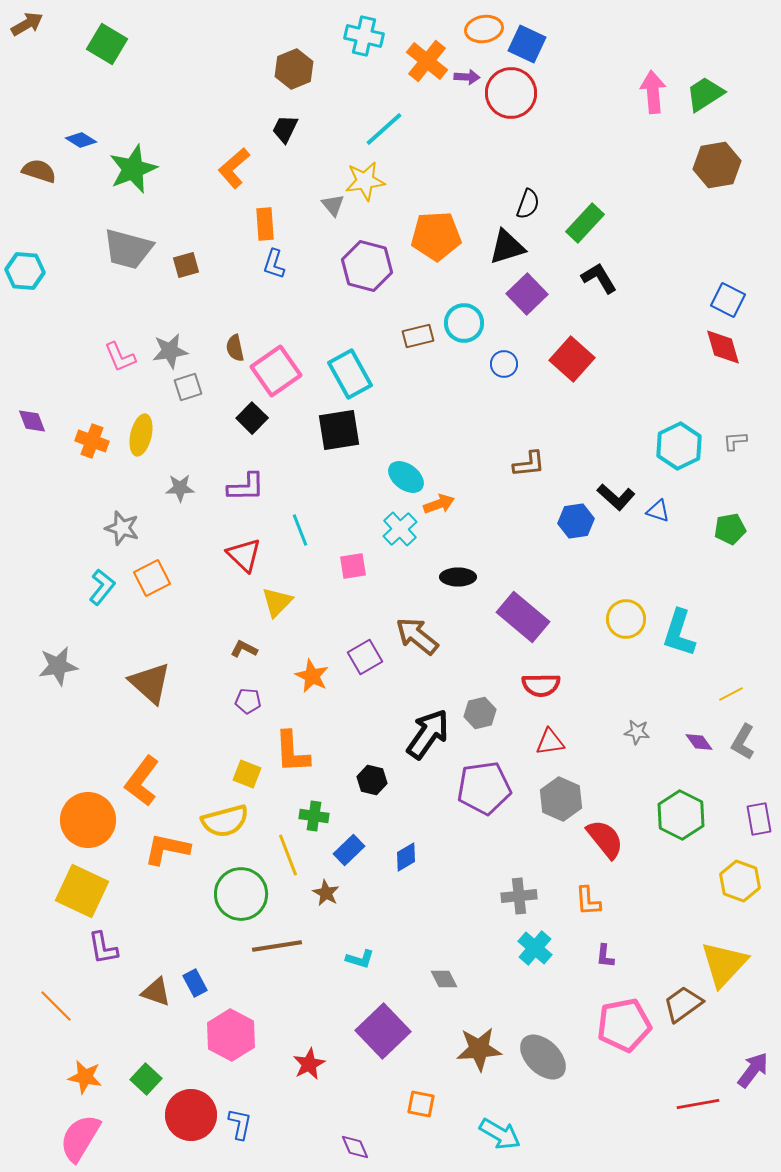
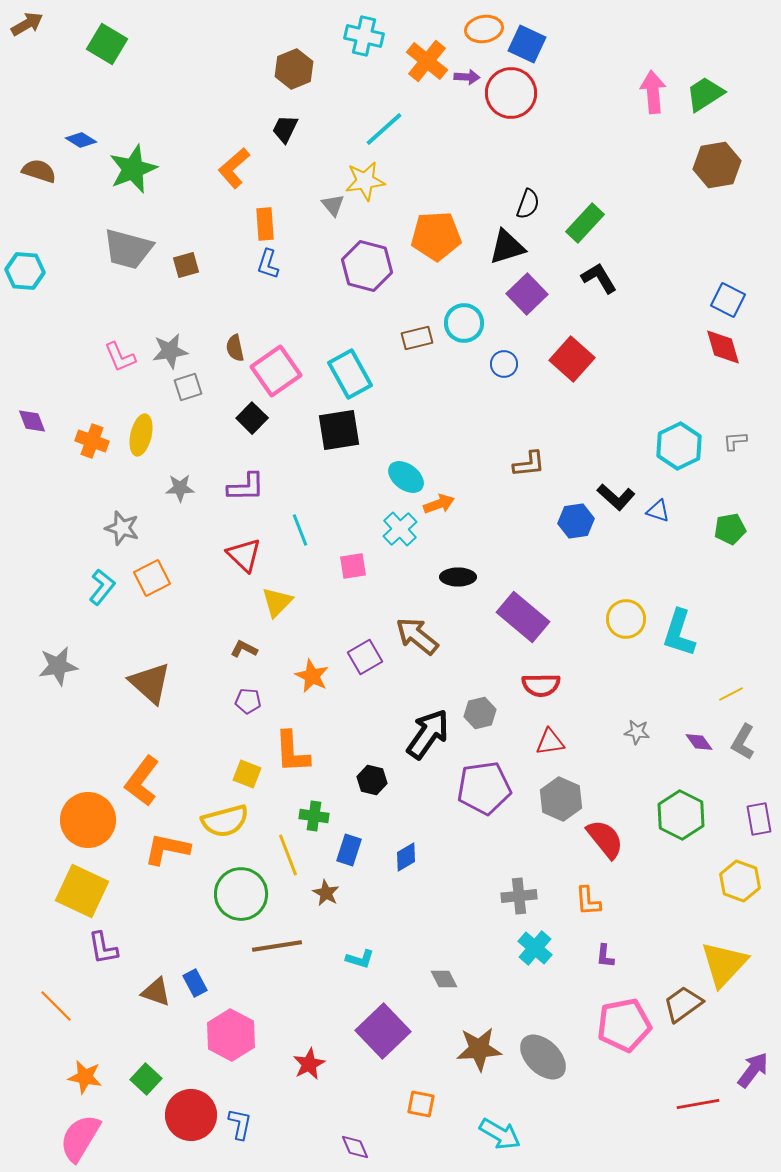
blue L-shape at (274, 264): moved 6 px left
brown rectangle at (418, 336): moved 1 px left, 2 px down
blue rectangle at (349, 850): rotated 28 degrees counterclockwise
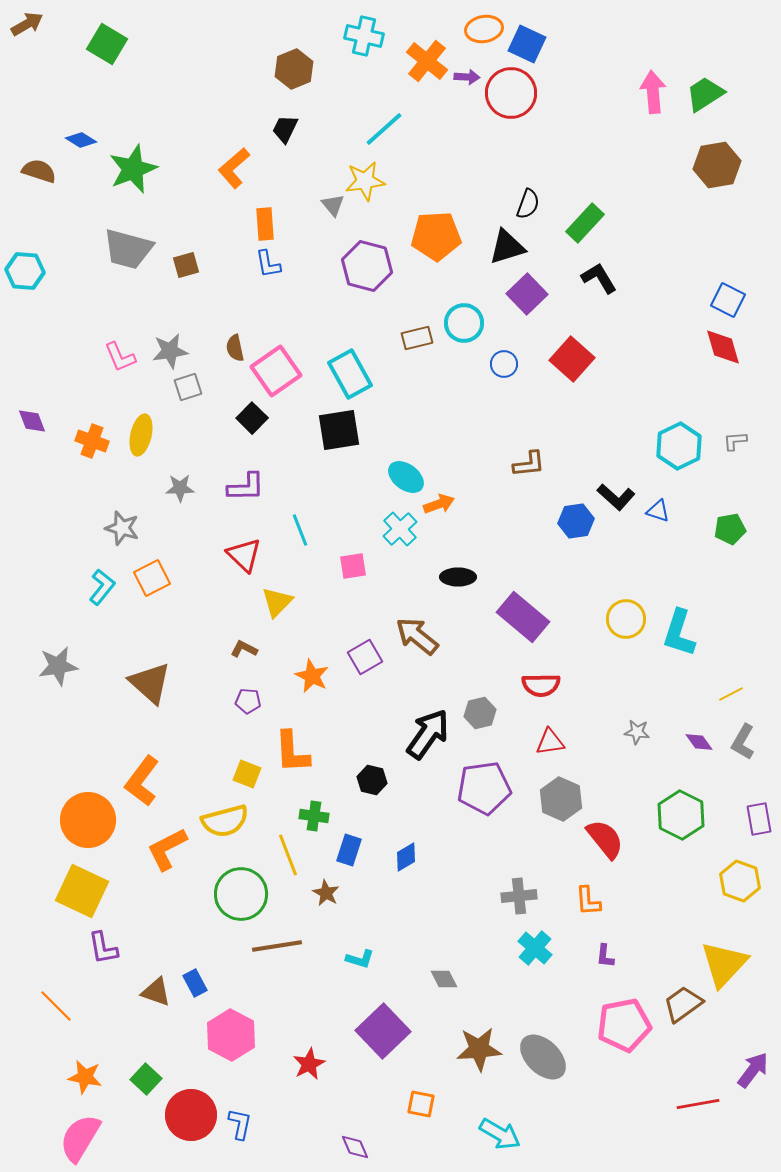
blue L-shape at (268, 264): rotated 28 degrees counterclockwise
orange L-shape at (167, 849): rotated 39 degrees counterclockwise
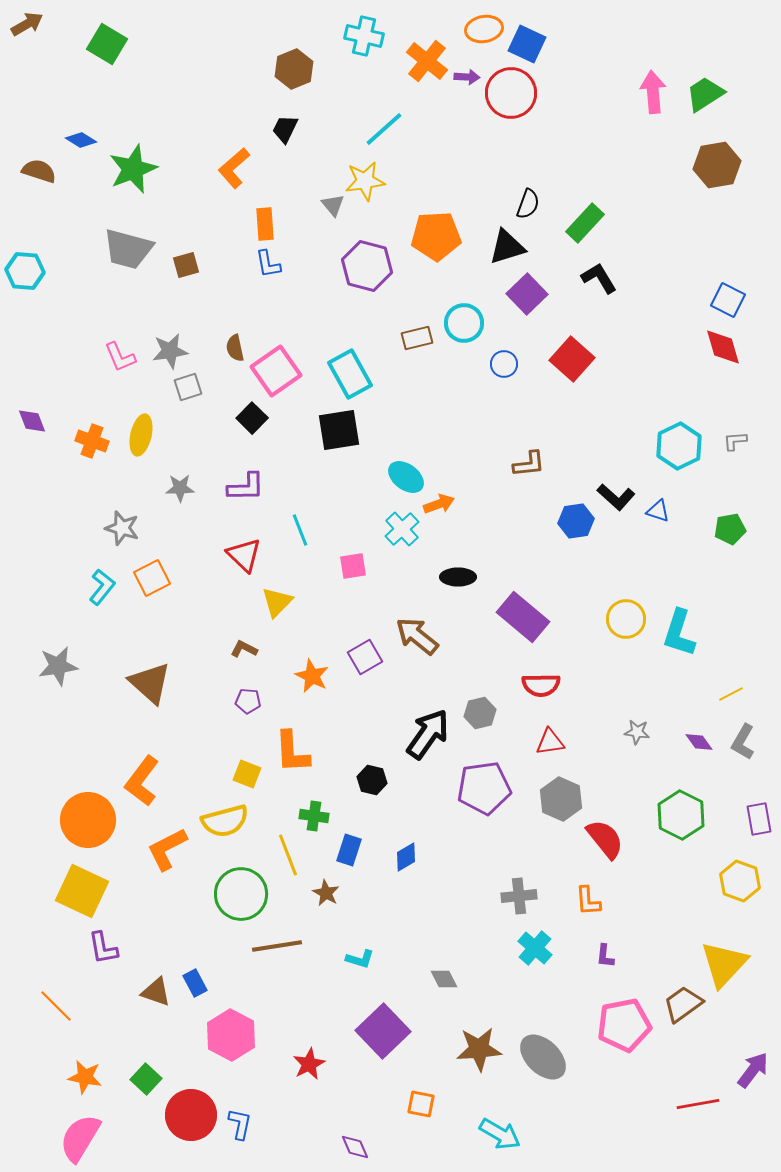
cyan cross at (400, 529): moved 2 px right
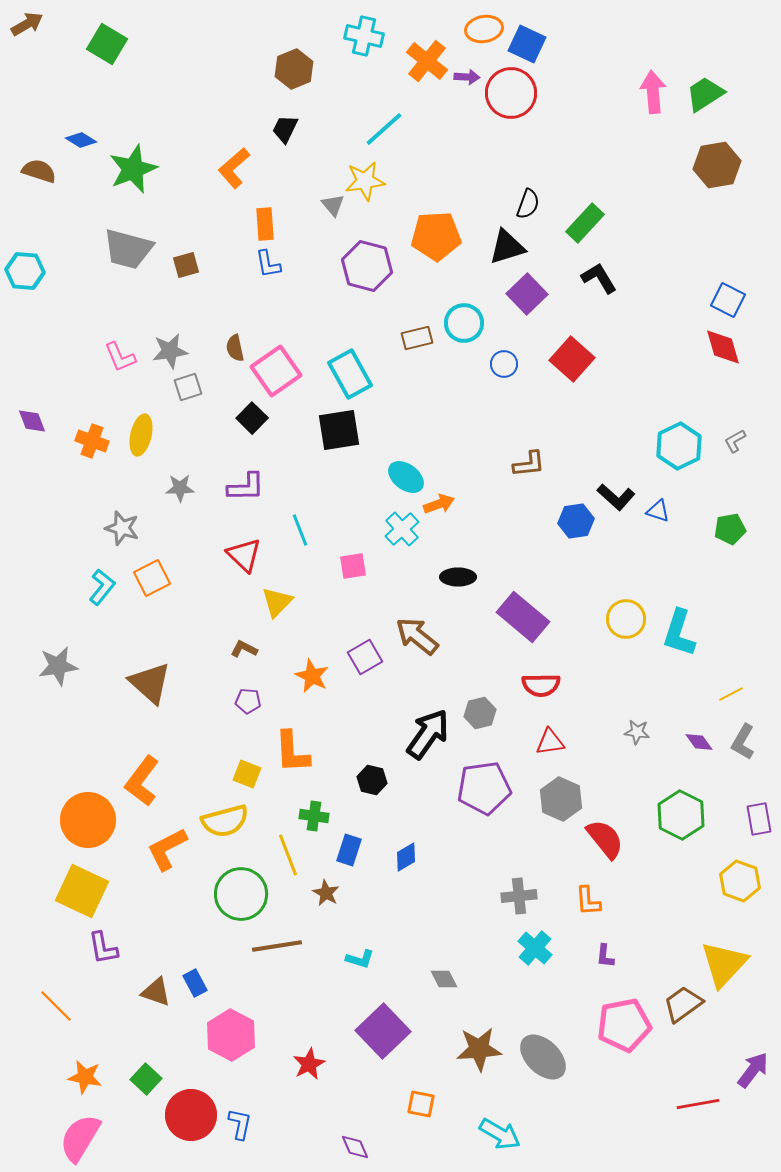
gray L-shape at (735, 441): rotated 25 degrees counterclockwise
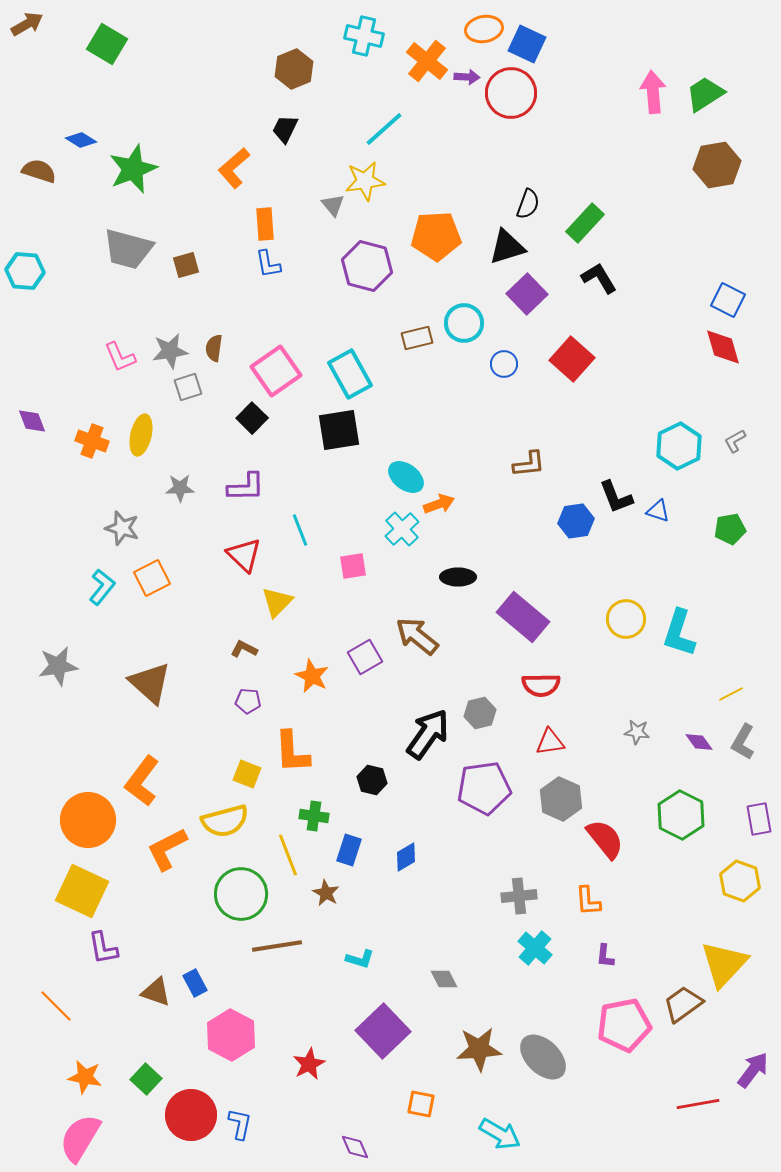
brown semicircle at (235, 348): moved 21 px left; rotated 20 degrees clockwise
black L-shape at (616, 497): rotated 27 degrees clockwise
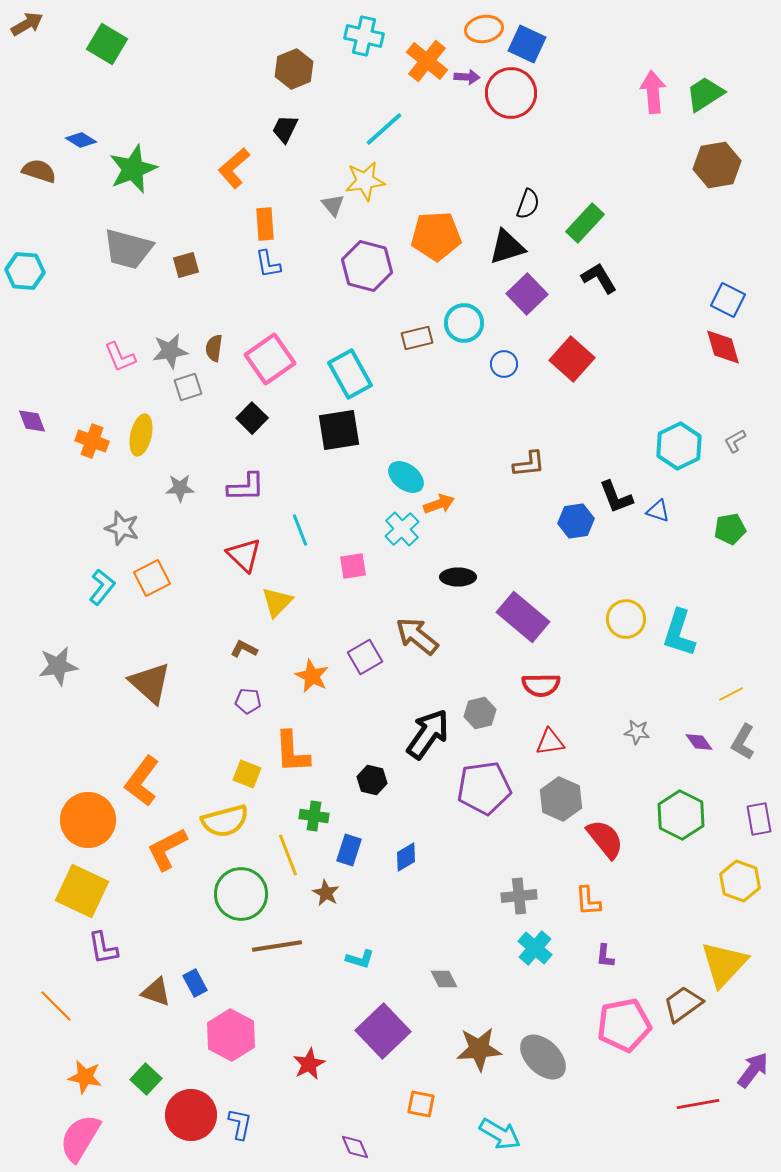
pink square at (276, 371): moved 6 px left, 12 px up
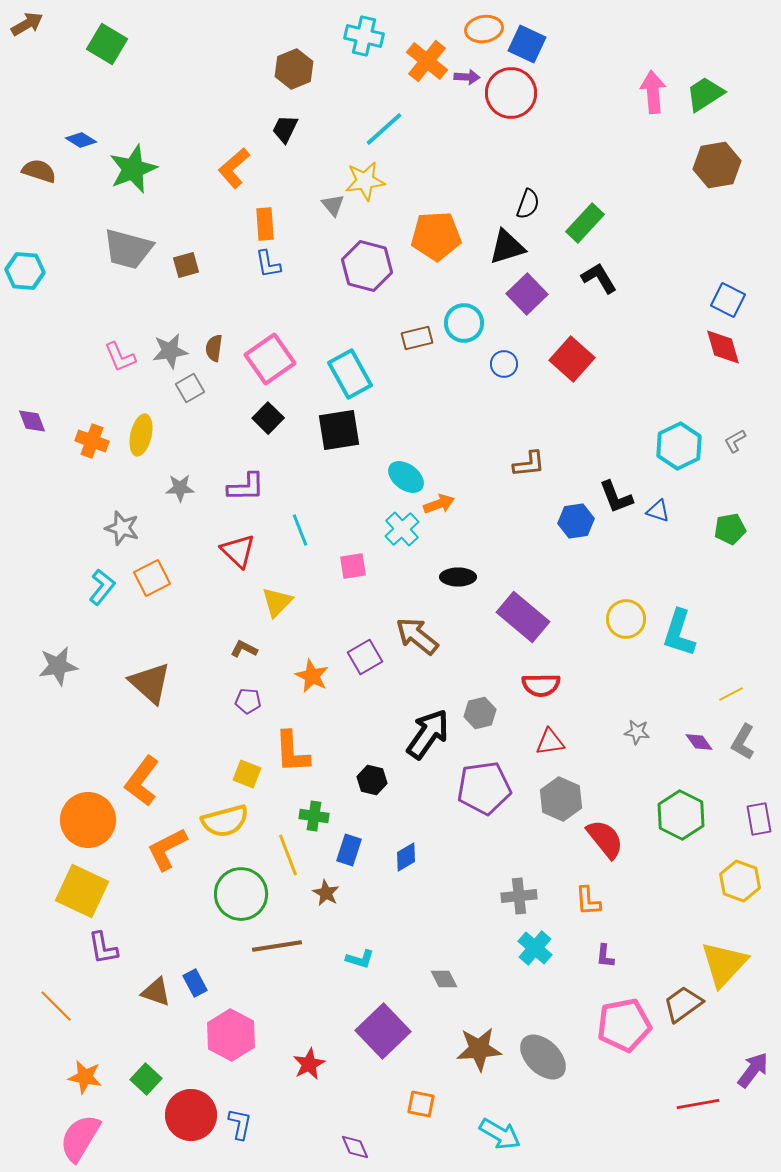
gray square at (188, 387): moved 2 px right, 1 px down; rotated 12 degrees counterclockwise
black square at (252, 418): moved 16 px right
red triangle at (244, 555): moved 6 px left, 4 px up
